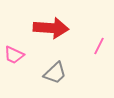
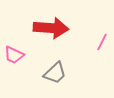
pink line: moved 3 px right, 4 px up
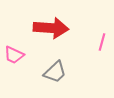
pink line: rotated 12 degrees counterclockwise
gray trapezoid: moved 1 px up
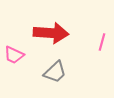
red arrow: moved 5 px down
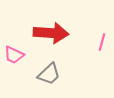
gray trapezoid: moved 6 px left, 2 px down
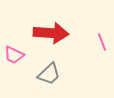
pink line: rotated 36 degrees counterclockwise
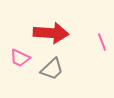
pink trapezoid: moved 6 px right, 3 px down
gray trapezoid: moved 3 px right, 5 px up
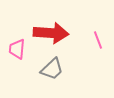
pink line: moved 4 px left, 2 px up
pink trapezoid: moved 3 px left, 9 px up; rotated 70 degrees clockwise
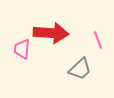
pink trapezoid: moved 5 px right
gray trapezoid: moved 28 px right
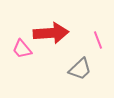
red arrow: rotated 8 degrees counterclockwise
pink trapezoid: rotated 45 degrees counterclockwise
